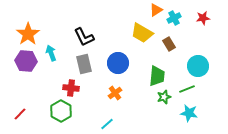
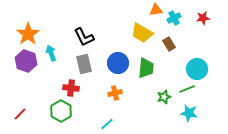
orange triangle: rotated 24 degrees clockwise
purple hexagon: rotated 15 degrees clockwise
cyan circle: moved 1 px left, 3 px down
green trapezoid: moved 11 px left, 8 px up
orange cross: rotated 24 degrees clockwise
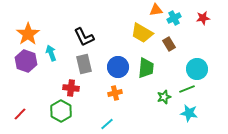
blue circle: moved 4 px down
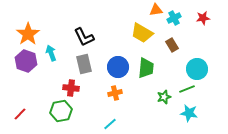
brown rectangle: moved 3 px right, 1 px down
green hexagon: rotated 20 degrees clockwise
cyan line: moved 3 px right
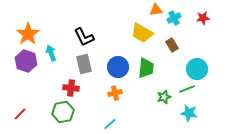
green hexagon: moved 2 px right, 1 px down
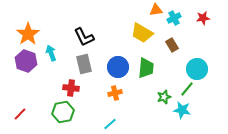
green line: rotated 28 degrees counterclockwise
cyan star: moved 7 px left, 3 px up
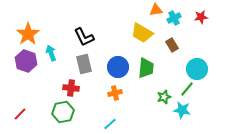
red star: moved 2 px left, 1 px up
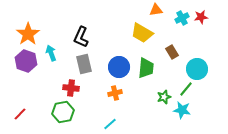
cyan cross: moved 8 px right
black L-shape: moved 3 px left; rotated 50 degrees clockwise
brown rectangle: moved 7 px down
blue circle: moved 1 px right
green line: moved 1 px left
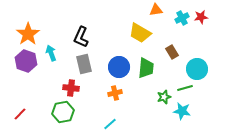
yellow trapezoid: moved 2 px left
green line: moved 1 px left, 1 px up; rotated 35 degrees clockwise
cyan star: moved 1 px down
